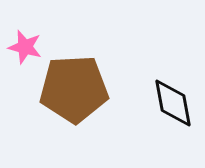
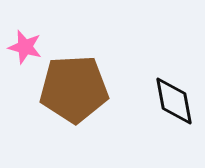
black diamond: moved 1 px right, 2 px up
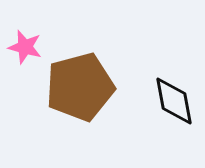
brown pentagon: moved 6 px right, 2 px up; rotated 12 degrees counterclockwise
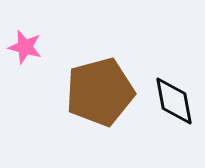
brown pentagon: moved 20 px right, 5 px down
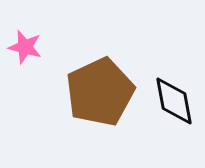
brown pentagon: rotated 10 degrees counterclockwise
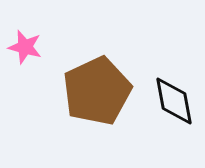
brown pentagon: moved 3 px left, 1 px up
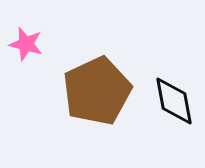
pink star: moved 1 px right, 3 px up
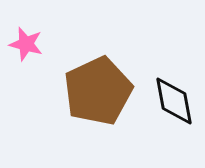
brown pentagon: moved 1 px right
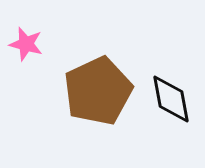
black diamond: moved 3 px left, 2 px up
